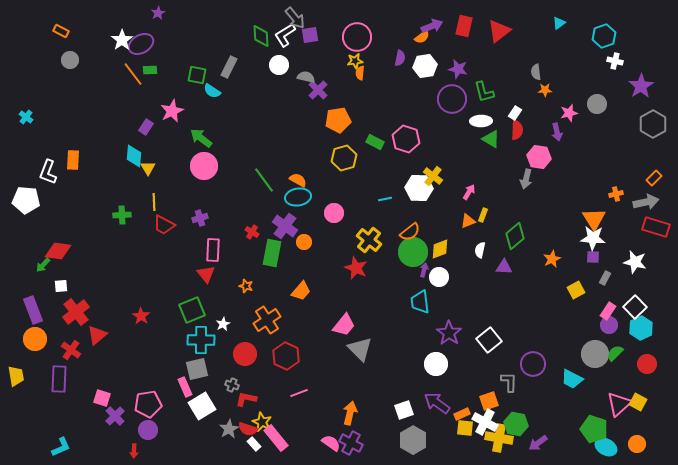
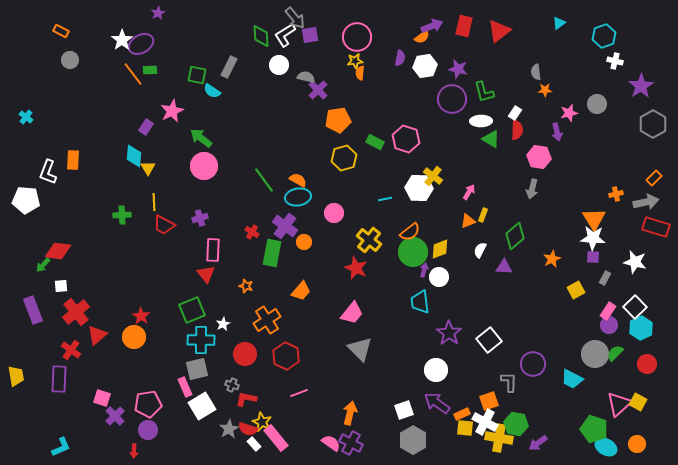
gray arrow at (526, 179): moved 6 px right, 10 px down
white semicircle at (480, 250): rotated 14 degrees clockwise
pink trapezoid at (344, 325): moved 8 px right, 12 px up
orange circle at (35, 339): moved 99 px right, 2 px up
white circle at (436, 364): moved 6 px down
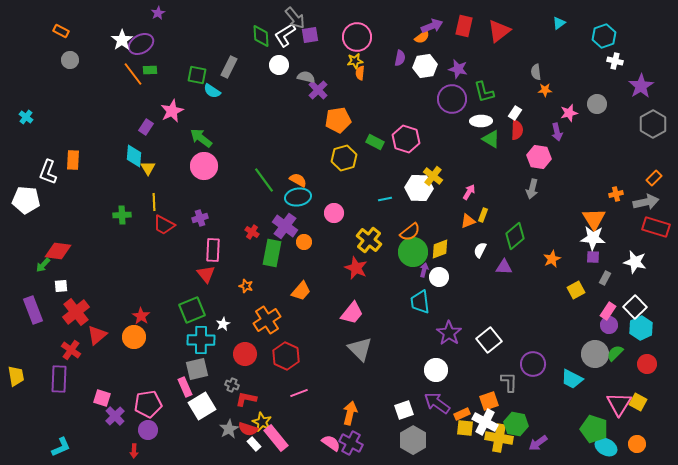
pink triangle at (619, 404): rotated 16 degrees counterclockwise
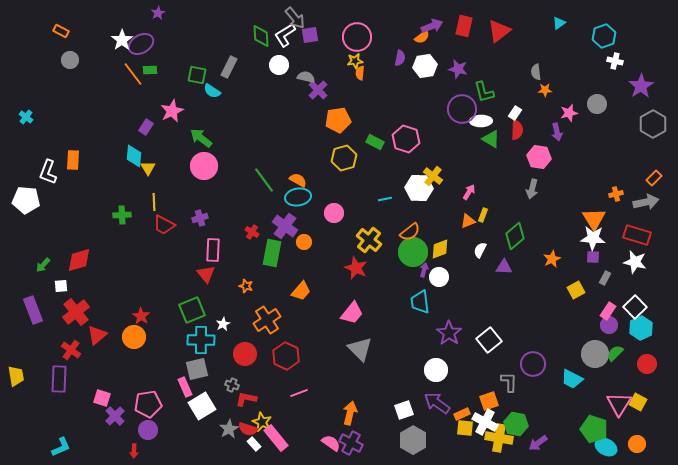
purple circle at (452, 99): moved 10 px right, 10 px down
red rectangle at (656, 227): moved 19 px left, 8 px down
red diamond at (58, 251): moved 21 px right, 9 px down; rotated 24 degrees counterclockwise
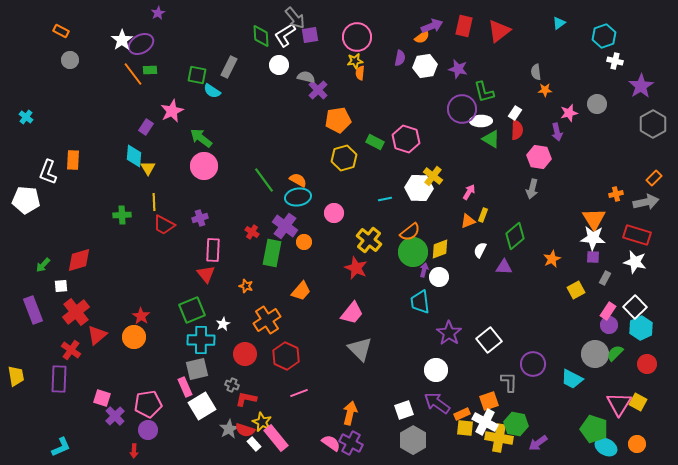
red semicircle at (248, 429): moved 3 px left, 1 px down
